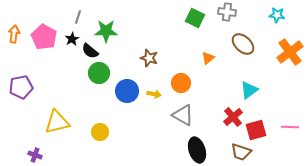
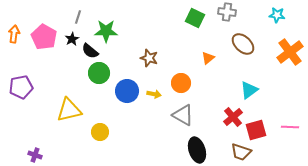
yellow triangle: moved 12 px right, 12 px up
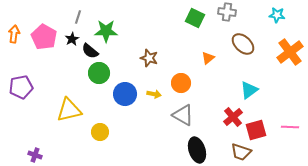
blue circle: moved 2 px left, 3 px down
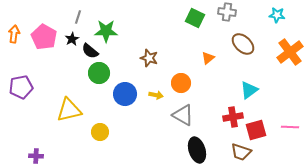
yellow arrow: moved 2 px right, 1 px down
red cross: rotated 30 degrees clockwise
purple cross: moved 1 px right, 1 px down; rotated 16 degrees counterclockwise
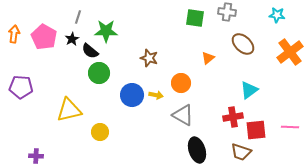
green square: rotated 18 degrees counterclockwise
purple pentagon: rotated 15 degrees clockwise
blue circle: moved 7 px right, 1 px down
red square: rotated 10 degrees clockwise
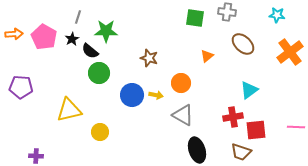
orange arrow: rotated 78 degrees clockwise
orange triangle: moved 1 px left, 2 px up
pink line: moved 6 px right
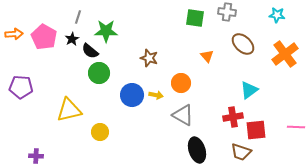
orange cross: moved 5 px left, 2 px down
orange triangle: rotated 32 degrees counterclockwise
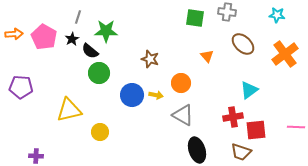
brown star: moved 1 px right, 1 px down
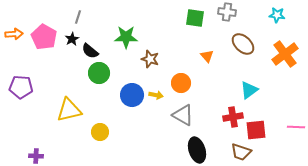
green star: moved 20 px right, 6 px down
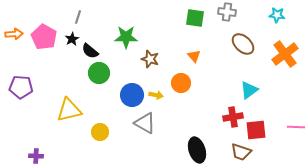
orange triangle: moved 13 px left
gray triangle: moved 38 px left, 8 px down
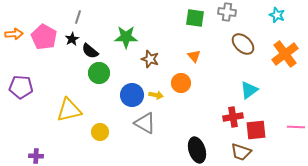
cyan star: rotated 14 degrees clockwise
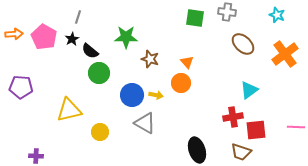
orange triangle: moved 7 px left, 6 px down
